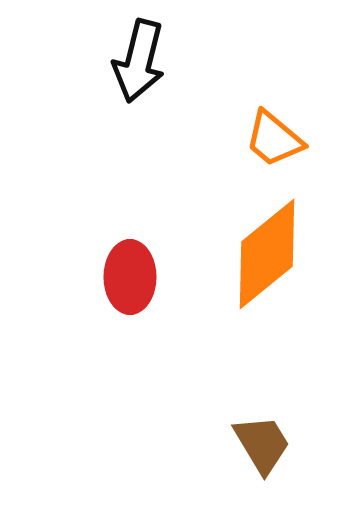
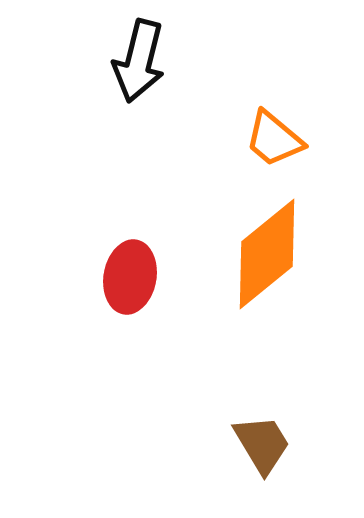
red ellipse: rotated 10 degrees clockwise
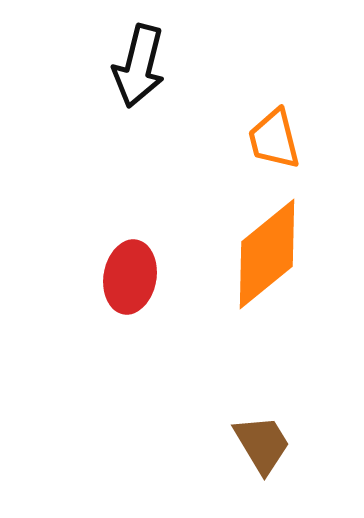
black arrow: moved 5 px down
orange trapezoid: rotated 36 degrees clockwise
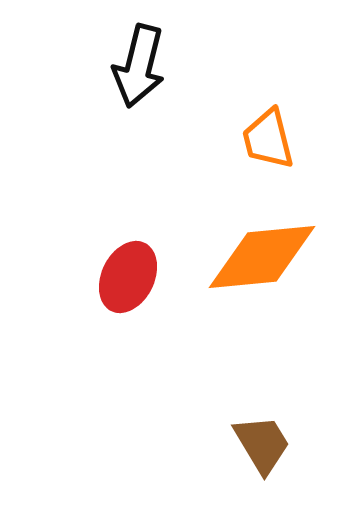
orange trapezoid: moved 6 px left
orange diamond: moved 5 px left, 3 px down; rotated 34 degrees clockwise
red ellipse: moved 2 px left; rotated 16 degrees clockwise
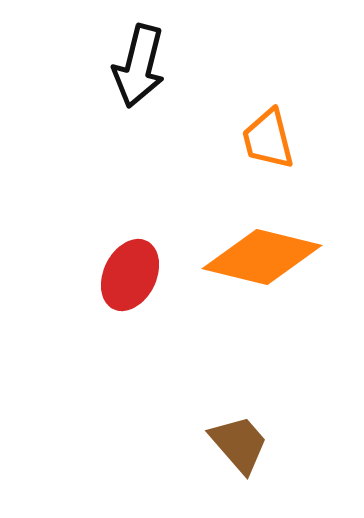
orange diamond: rotated 19 degrees clockwise
red ellipse: moved 2 px right, 2 px up
brown trapezoid: moved 23 px left; rotated 10 degrees counterclockwise
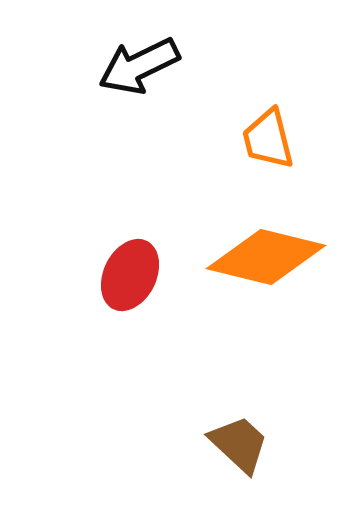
black arrow: rotated 50 degrees clockwise
orange diamond: moved 4 px right
brown trapezoid: rotated 6 degrees counterclockwise
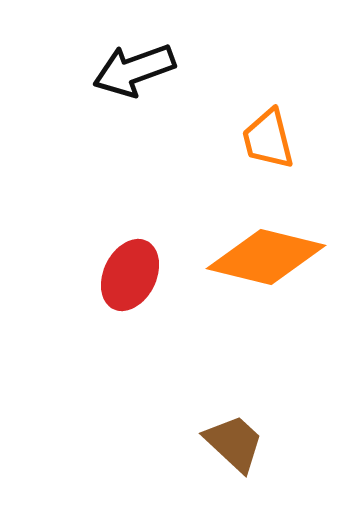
black arrow: moved 5 px left, 4 px down; rotated 6 degrees clockwise
brown trapezoid: moved 5 px left, 1 px up
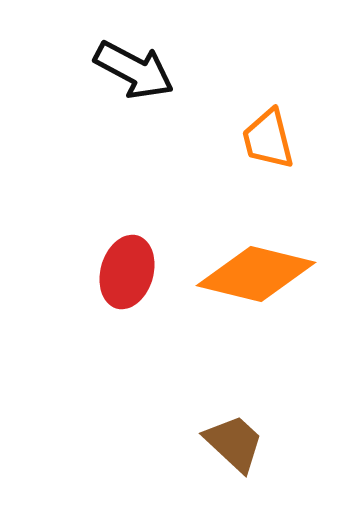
black arrow: rotated 132 degrees counterclockwise
orange diamond: moved 10 px left, 17 px down
red ellipse: moved 3 px left, 3 px up; rotated 10 degrees counterclockwise
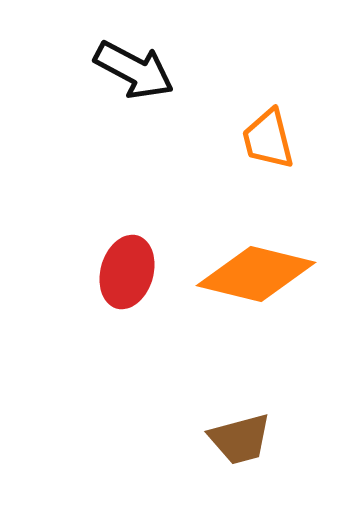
brown trapezoid: moved 6 px right, 4 px up; rotated 122 degrees clockwise
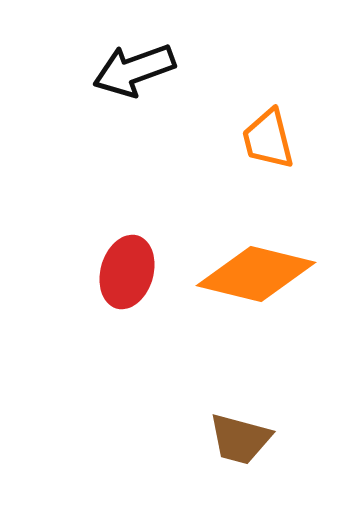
black arrow: rotated 132 degrees clockwise
brown trapezoid: rotated 30 degrees clockwise
